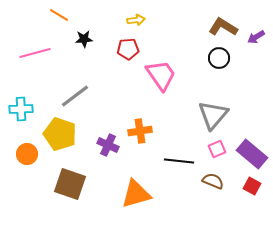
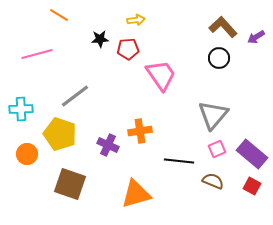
brown L-shape: rotated 16 degrees clockwise
black star: moved 16 px right
pink line: moved 2 px right, 1 px down
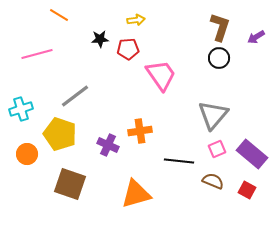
brown L-shape: moved 3 px left; rotated 60 degrees clockwise
cyan cross: rotated 15 degrees counterclockwise
red square: moved 5 px left, 4 px down
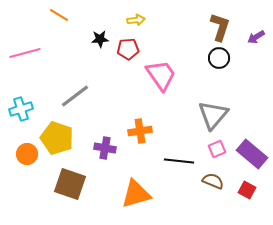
pink line: moved 12 px left, 1 px up
yellow pentagon: moved 3 px left, 4 px down
purple cross: moved 3 px left, 3 px down; rotated 15 degrees counterclockwise
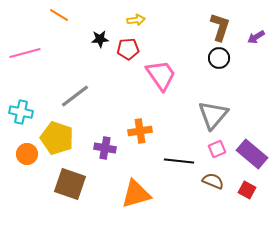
cyan cross: moved 3 px down; rotated 30 degrees clockwise
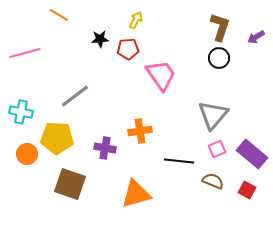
yellow arrow: rotated 54 degrees counterclockwise
yellow pentagon: rotated 16 degrees counterclockwise
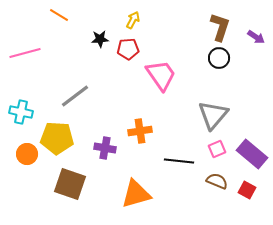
yellow arrow: moved 3 px left
purple arrow: rotated 114 degrees counterclockwise
brown semicircle: moved 4 px right
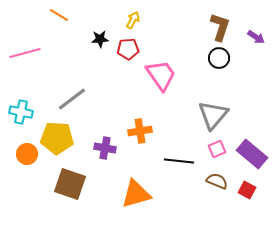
gray line: moved 3 px left, 3 px down
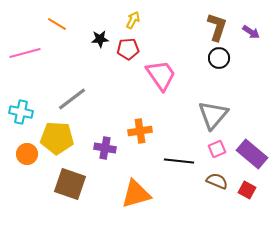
orange line: moved 2 px left, 9 px down
brown L-shape: moved 3 px left
purple arrow: moved 5 px left, 5 px up
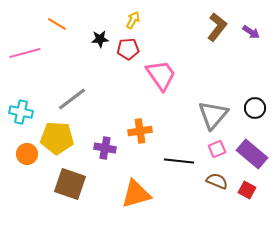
brown L-shape: rotated 20 degrees clockwise
black circle: moved 36 px right, 50 px down
